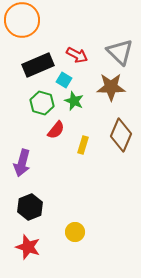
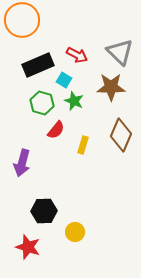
black hexagon: moved 14 px right, 4 px down; rotated 20 degrees clockwise
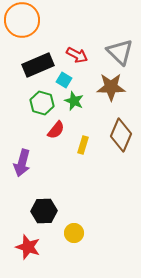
yellow circle: moved 1 px left, 1 px down
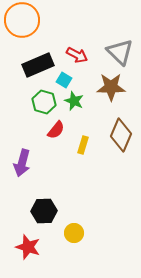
green hexagon: moved 2 px right, 1 px up
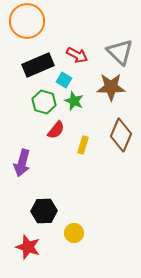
orange circle: moved 5 px right, 1 px down
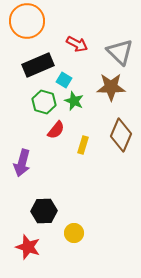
red arrow: moved 11 px up
